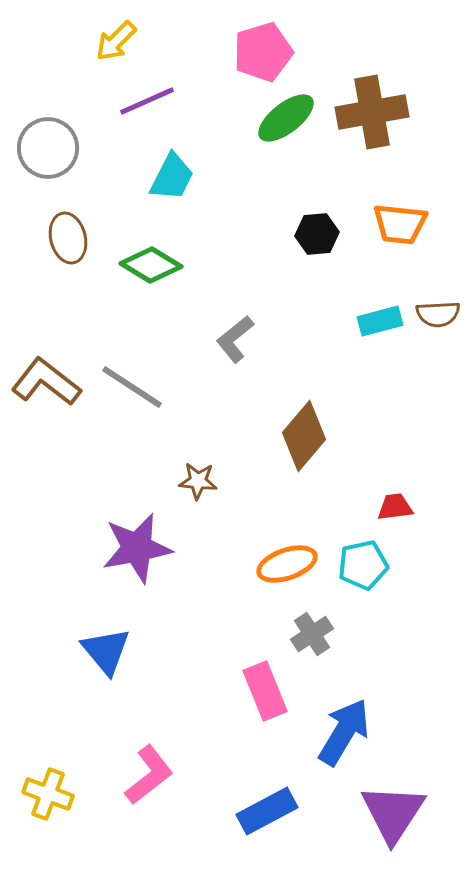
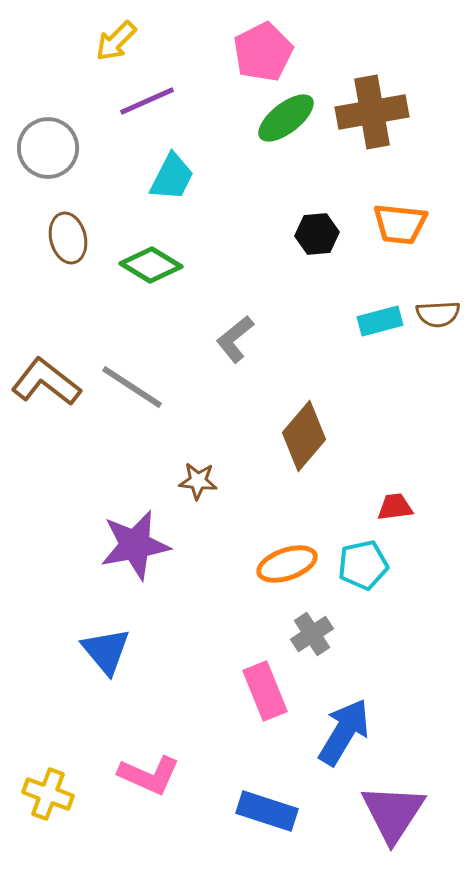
pink pentagon: rotated 10 degrees counterclockwise
purple star: moved 2 px left, 3 px up
pink L-shape: rotated 62 degrees clockwise
blue rectangle: rotated 46 degrees clockwise
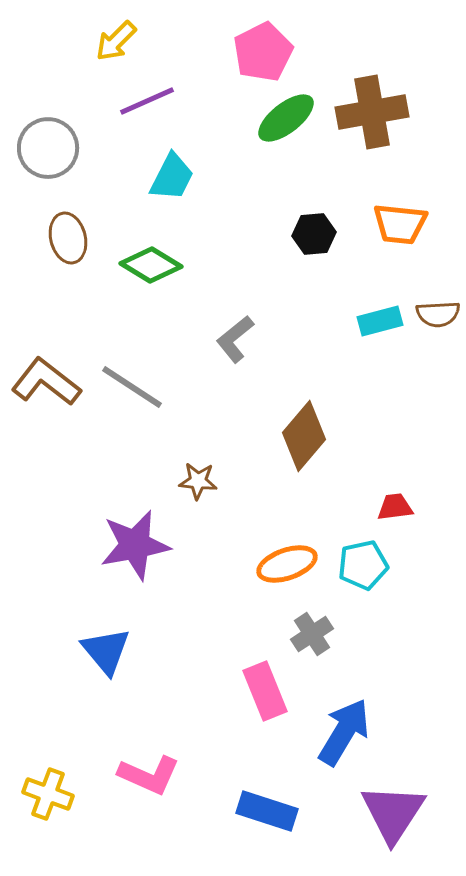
black hexagon: moved 3 px left
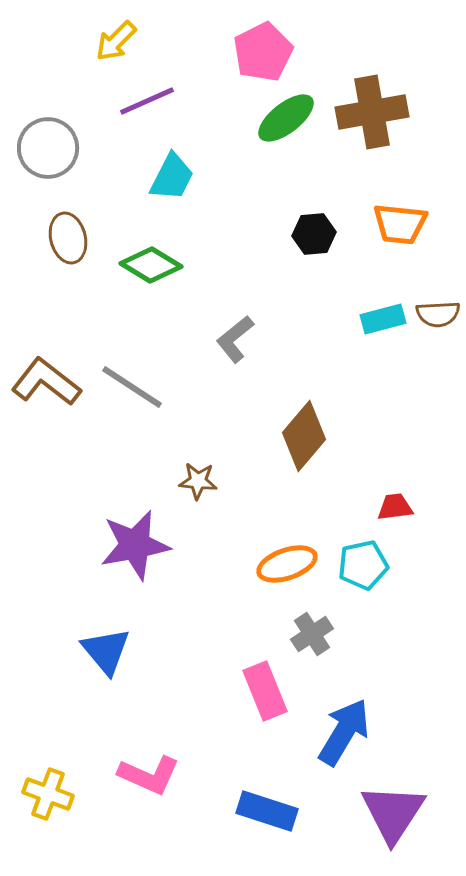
cyan rectangle: moved 3 px right, 2 px up
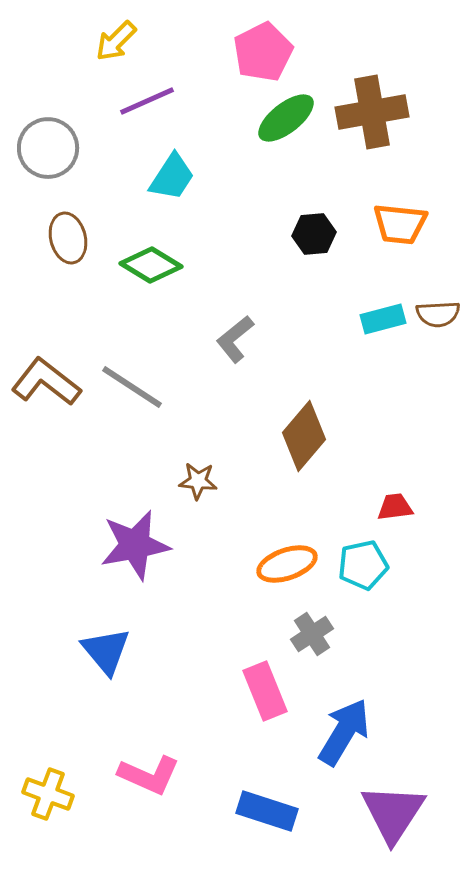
cyan trapezoid: rotated 6 degrees clockwise
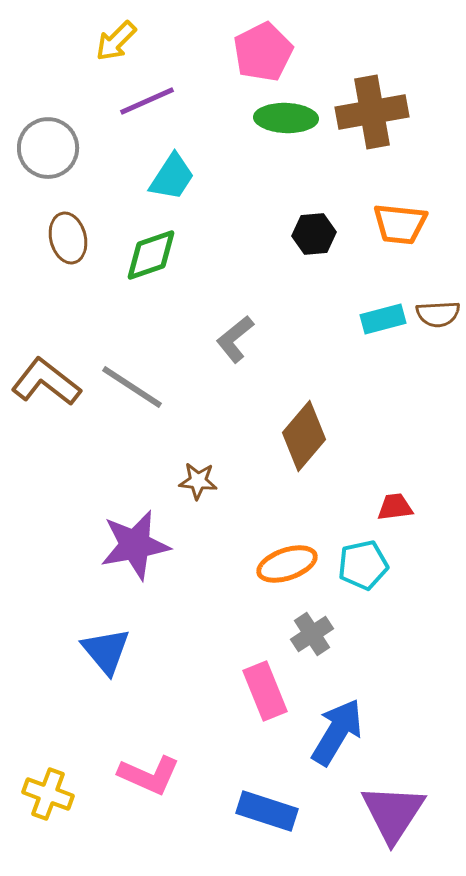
green ellipse: rotated 40 degrees clockwise
green diamond: moved 10 px up; rotated 50 degrees counterclockwise
blue arrow: moved 7 px left
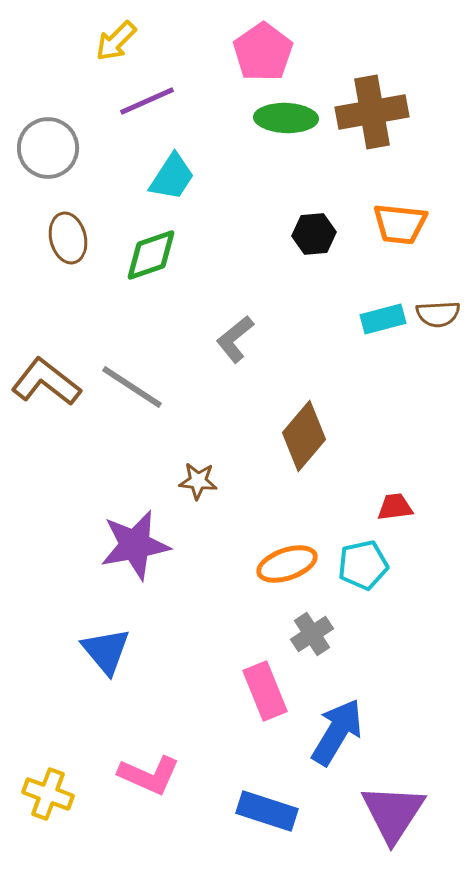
pink pentagon: rotated 8 degrees counterclockwise
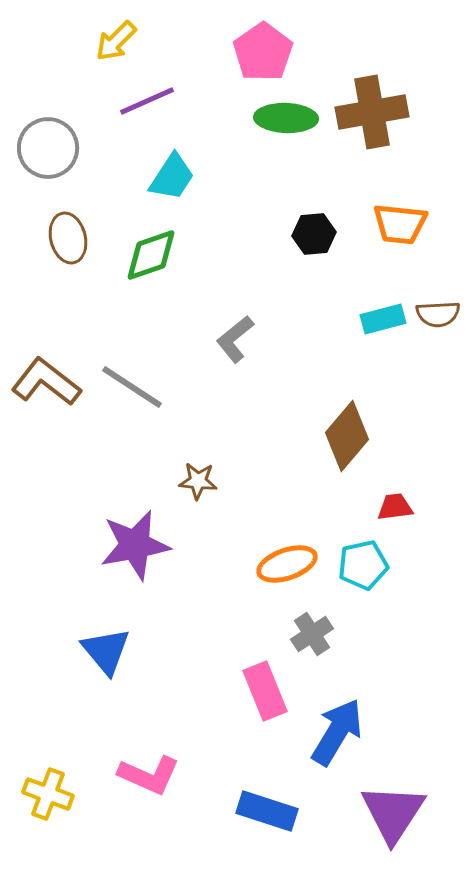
brown diamond: moved 43 px right
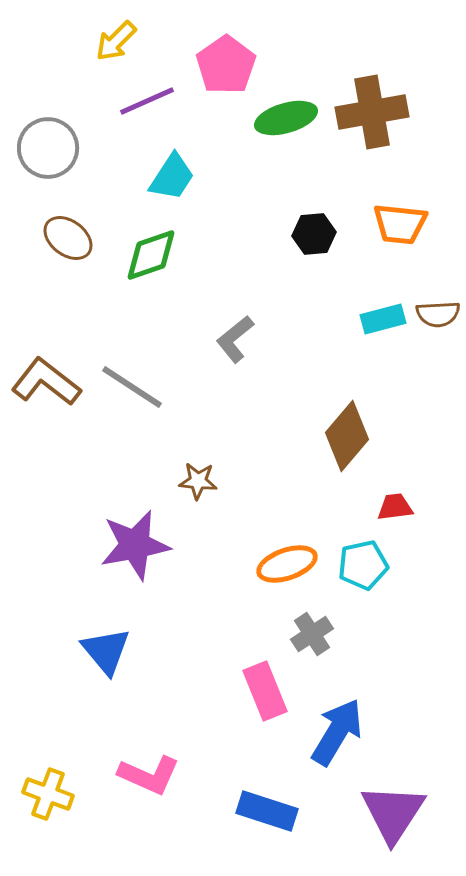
pink pentagon: moved 37 px left, 13 px down
green ellipse: rotated 18 degrees counterclockwise
brown ellipse: rotated 39 degrees counterclockwise
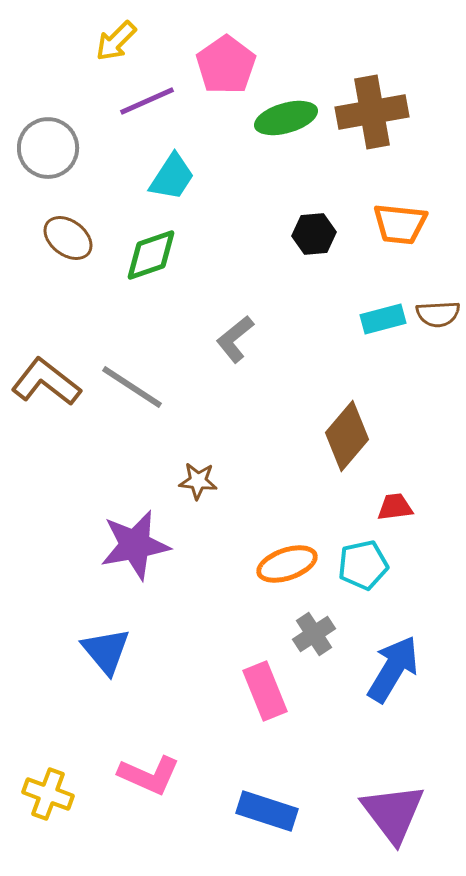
gray cross: moved 2 px right
blue arrow: moved 56 px right, 63 px up
purple triangle: rotated 10 degrees counterclockwise
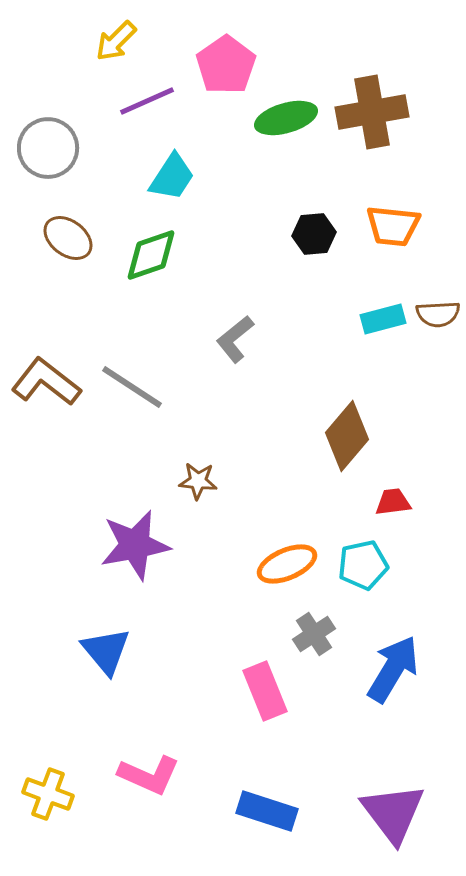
orange trapezoid: moved 7 px left, 2 px down
red trapezoid: moved 2 px left, 5 px up
orange ellipse: rotated 4 degrees counterclockwise
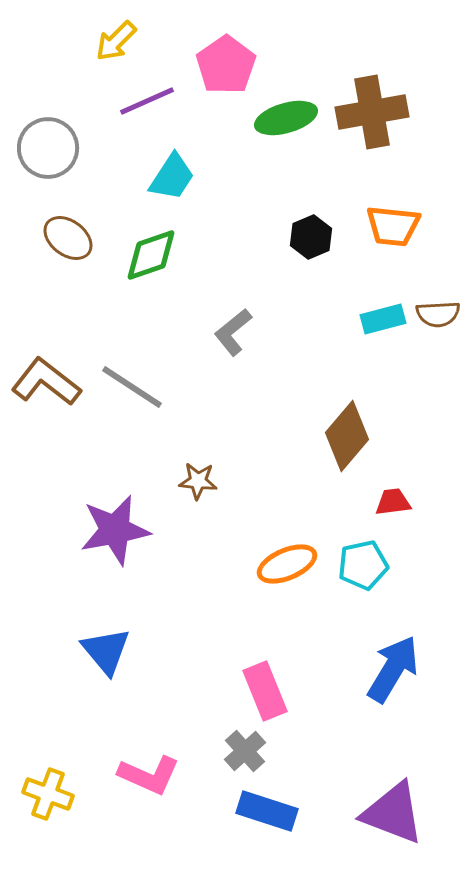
black hexagon: moved 3 px left, 3 px down; rotated 18 degrees counterclockwise
gray L-shape: moved 2 px left, 7 px up
purple star: moved 20 px left, 15 px up
gray cross: moved 69 px left, 117 px down; rotated 9 degrees counterclockwise
purple triangle: rotated 32 degrees counterclockwise
